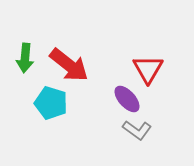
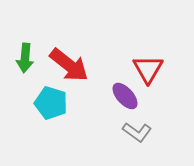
purple ellipse: moved 2 px left, 3 px up
gray L-shape: moved 2 px down
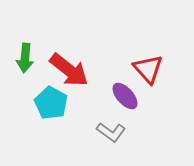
red arrow: moved 5 px down
red triangle: rotated 12 degrees counterclockwise
cyan pentagon: rotated 12 degrees clockwise
gray L-shape: moved 26 px left
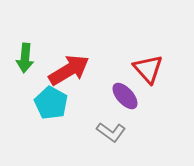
red arrow: rotated 69 degrees counterclockwise
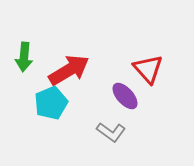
green arrow: moved 1 px left, 1 px up
cyan pentagon: rotated 20 degrees clockwise
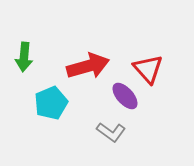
red arrow: moved 19 px right, 4 px up; rotated 15 degrees clockwise
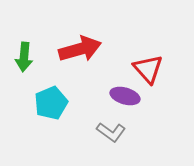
red arrow: moved 8 px left, 17 px up
purple ellipse: rotated 32 degrees counterclockwise
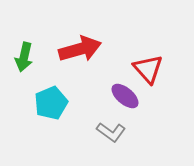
green arrow: rotated 8 degrees clockwise
purple ellipse: rotated 24 degrees clockwise
